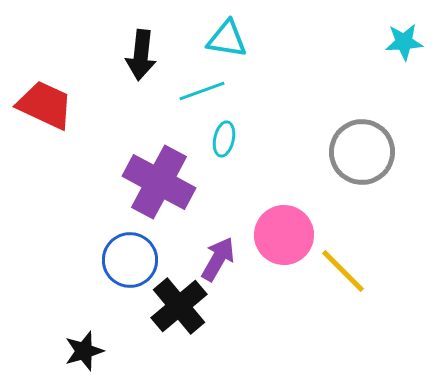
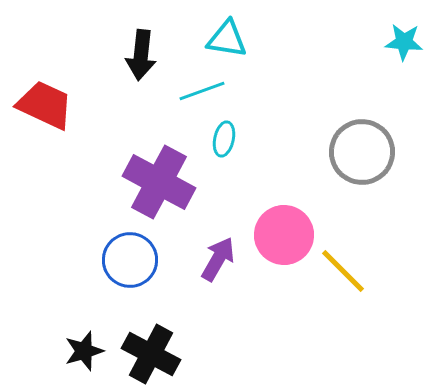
cyan star: rotated 9 degrees clockwise
black cross: moved 28 px left, 48 px down; rotated 22 degrees counterclockwise
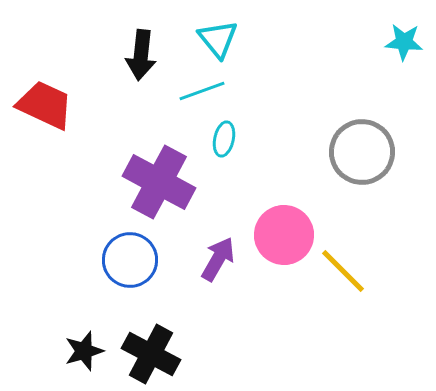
cyan triangle: moved 9 px left; rotated 42 degrees clockwise
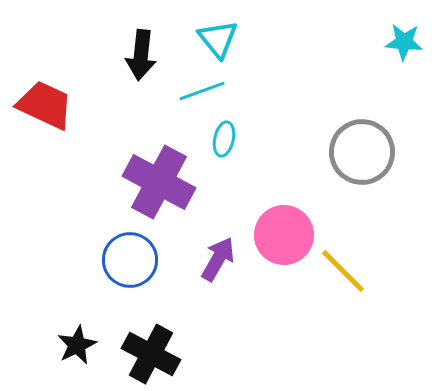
black star: moved 7 px left, 6 px up; rotated 9 degrees counterclockwise
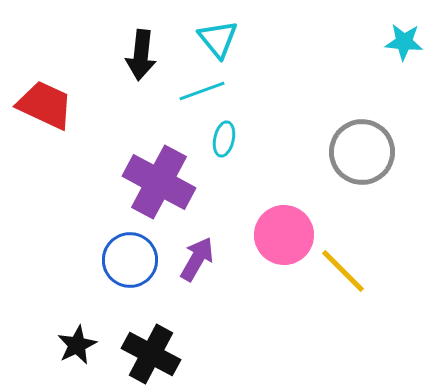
purple arrow: moved 21 px left
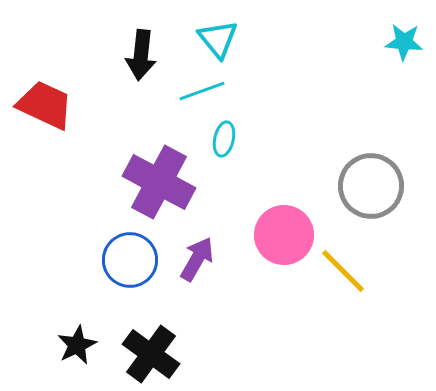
gray circle: moved 9 px right, 34 px down
black cross: rotated 8 degrees clockwise
